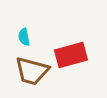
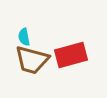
brown trapezoid: moved 11 px up
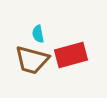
cyan semicircle: moved 14 px right, 3 px up
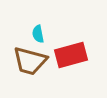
brown trapezoid: moved 2 px left, 1 px down
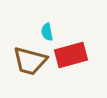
cyan semicircle: moved 9 px right, 2 px up
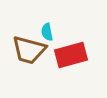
brown trapezoid: moved 1 px left, 11 px up
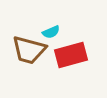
cyan semicircle: moved 4 px right; rotated 102 degrees counterclockwise
